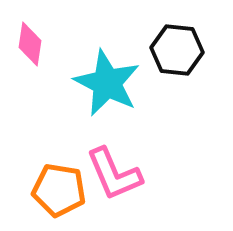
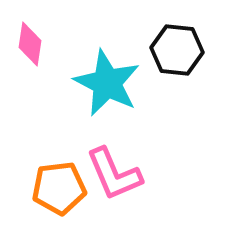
orange pentagon: moved 2 px up; rotated 16 degrees counterclockwise
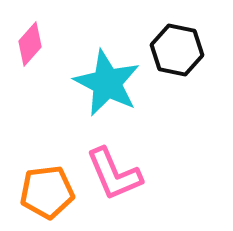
pink diamond: rotated 33 degrees clockwise
black hexagon: rotated 6 degrees clockwise
orange pentagon: moved 12 px left, 4 px down
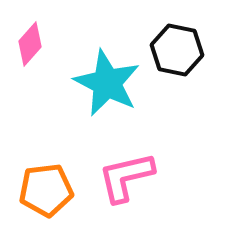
pink L-shape: moved 12 px right, 3 px down; rotated 100 degrees clockwise
orange pentagon: moved 1 px left, 2 px up
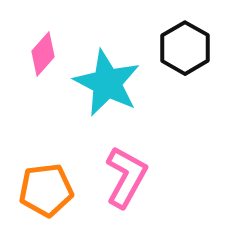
pink diamond: moved 13 px right, 10 px down
black hexagon: moved 8 px right, 2 px up; rotated 18 degrees clockwise
pink L-shape: rotated 132 degrees clockwise
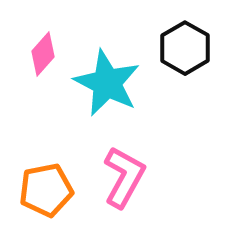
pink L-shape: moved 2 px left
orange pentagon: rotated 4 degrees counterclockwise
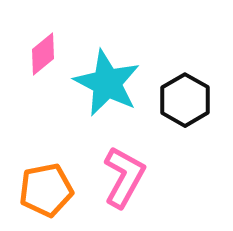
black hexagon: moved 52 px down
pink diamond: rotated 9 degrees clockwise
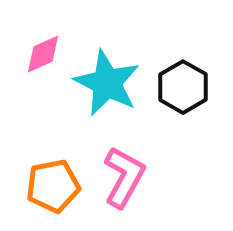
pink diamond: rotated 15 degrees clockwise
black hexagon: moved 2 px left, 13 px up
orange pentagon: moved 7 px right, 4 px up
